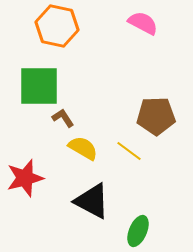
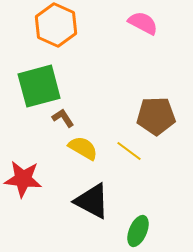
orange hexagon: moved 1 px left, 1 px up; rotated 12 degrees clockwise
green square: rotated 15 degrees counterclockwise
red star: moved 2 px left, 1 px down; rotated 21 degrees clockwise
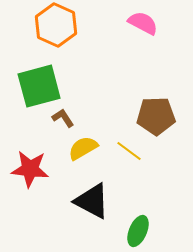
yellow semicircle: rotated 60 degrees counterclockwise
red star: moved 7 px right, 10 px up
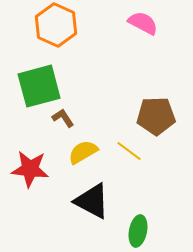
yellow semicircle: moved 4 px down
green ellipse: rotated 12 degrees counterclockwise
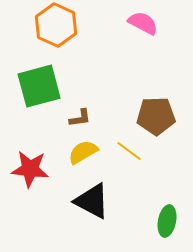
brown L-shape: moved 17 px right; rotated 115 degrees clockwise
green ellipse: moved 29 px right, 10 px up
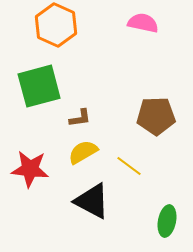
pink semicircle: rotated 16 degrees counterclockwise
yellow line: moved 15 px down
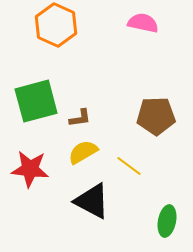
green square: moved 3 px left, 15 px down
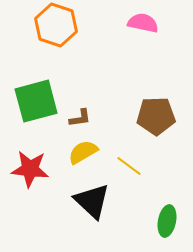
orange hexagon: rotated 6 degrees counterclockwise
black triangle: rotated 15 degrees clockwise
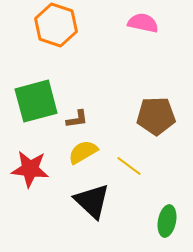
brown L-shape: moved 3 px left, 1 px down
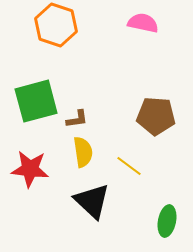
brown pentagon: rotated 6 degrees clockwise
yellow semicircle: rotated 112 degrees clockwise
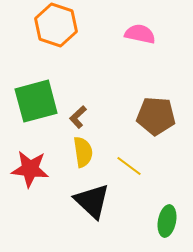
pink semicircle: moved 3 px left, 11 px down
brown L-shape: moved 1 px right, 2 px up; rotated 145 degrees clockwise
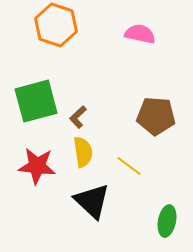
red star: moved 7 px right, 3 px up
